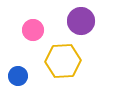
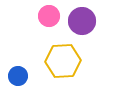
purple circle: moved 1 px right
pink circle: moved 16 px right, 14 px up
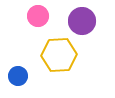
pink circle: moved 11 px left
yellow hexagon: moved 4 px left, 6 px up
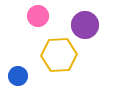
purple circle: moved 3 px right, 4 px down
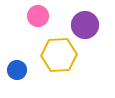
blue circle: moved 1 px left, 6 px up
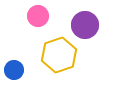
yellow hexagon: rotated 16 degrees counterclockwise
blue circle: moved 3 px left
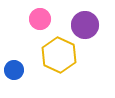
pink circle: moved 2 px right, 3 px down
yellow hexagon: rotated 16 degrees counterclockwise
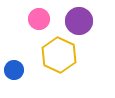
pink circle: moved 1 px left
purple circle: moved 6 px left, 4 px up
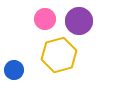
pink circle: moved 6 px right
yellow hexagon: rotated 20 degrees clockwise
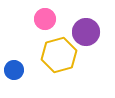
purple circle: moved 7 px right, 11 px down
